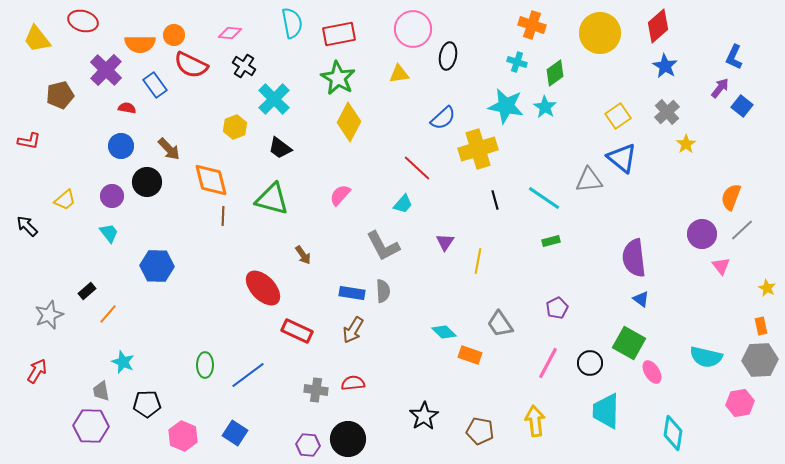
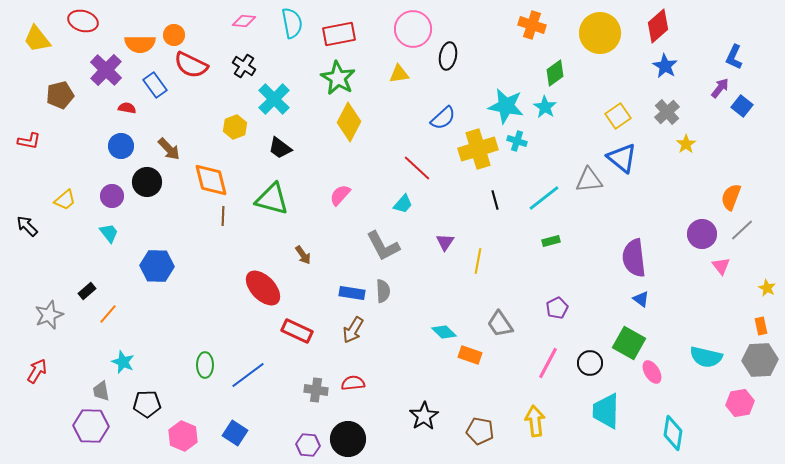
pink diamond at (230, 33): moved 14 px right, 12 px up
cyan cross at (517, 62): moved 79 px down
cyan line at (544, 198): rotated 72 degrees counterclockwise
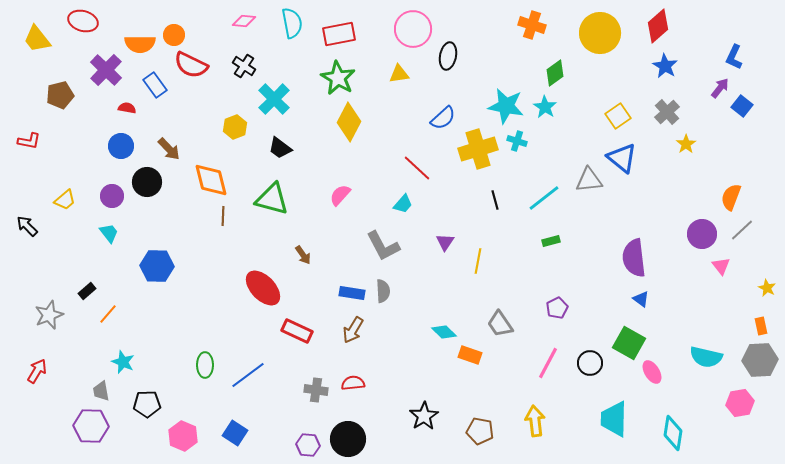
cyan trapezoid at (606, 411): moved 8 px right, 8 px down
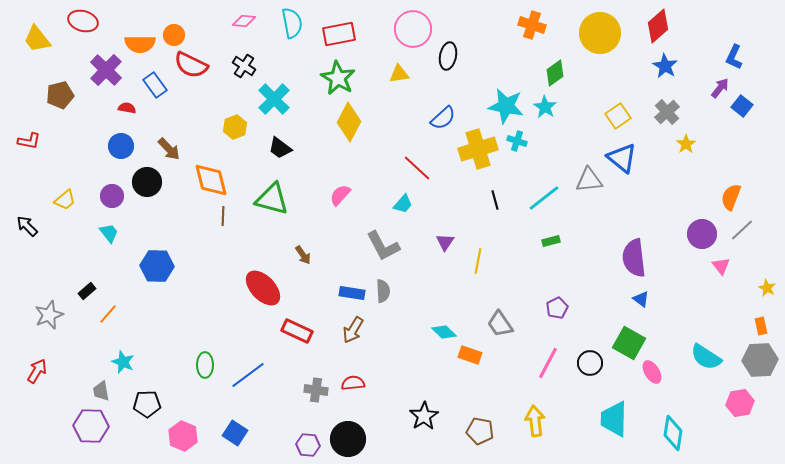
cyan semicircle at (706, 357): rotated 20 degrees clockwise
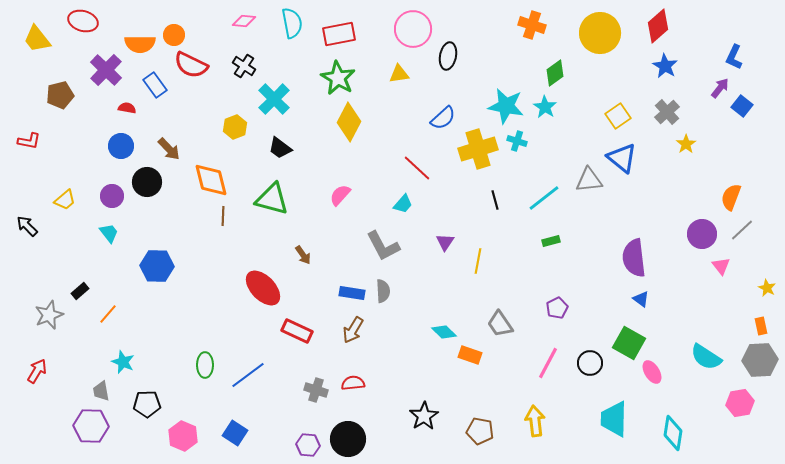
black rectangle at (87, 291): moved 7 px left
gray cross at (316, 390): rotated 10 degrees clockwise
